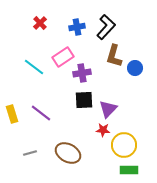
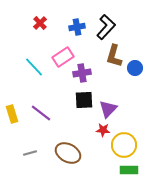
cyan line: rotated 10 degrees clockwise
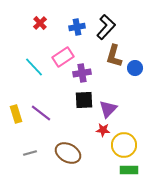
yellow rectangle: moved 4 px right
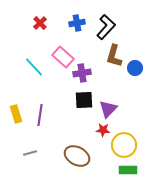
blue cross: moved 4 px up
pink rectangle: rotated 75 degrees clockwise
purple line: moved 1 px left, 2 px down; rotated 60 degrees clockwise
brown ellipse: moved 9 px right, 3 px down
green rectangle: moved 1 px left
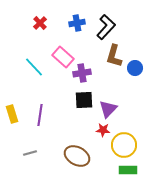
yellow rectangle: moved 4 px left
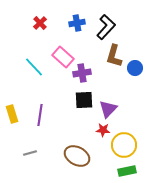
green rectangle: moved 1 px left, 1 px down; rotated 12 degrees counterclockwise
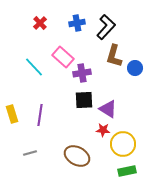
purple triangle: rotated 42 degrees counterclockwise
yellow circle: moved 1 px left, 1 px up
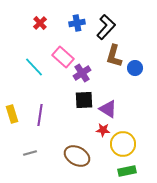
purple cross: rotated 24 degrees counterclockwise
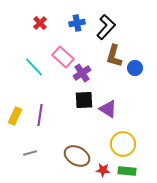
yellow rectangle: moved 3 px right, 2 px down; rotated 42 degrees clockwise
red star: moved 40 px down
green rectangle: rotated 18 degrees clockwise
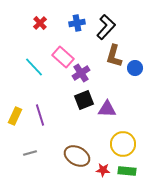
purple cross: moved 1 px left
black square: rotated 18 degrees counterclockwise
purple triangle: moved 1 px left; rotated 30 degrees counterclockwise
purple line: rotated 25 degrees counterclockwise
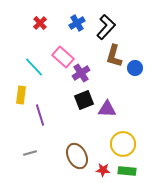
blue cross: rotated 21 degrees counterclockwise
yellow rectangle: moved 6 px right, 21 px up; rotated 18 degrees counterclockwise
brown ellipse: rotated 35 degrees clockwise
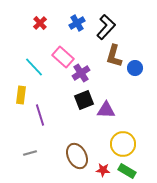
purple triangle: moved 1 px left, 1 px down
green rectangle: rotated 24 degrees clockwise
